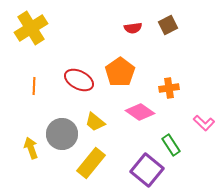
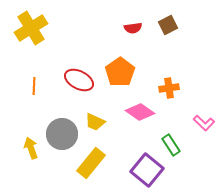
yellow trapezoid: rotated 15 degrees counterclockwise
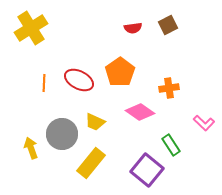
orange line: moved 10 px right, 3 px up
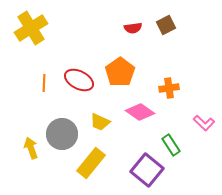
brown square: moved 2 px left
yellow trapezoid: moved 5 px right
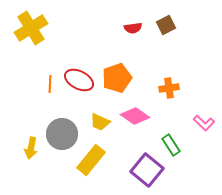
orange pentagon: moved 3 px left, 6 px down; rotated 16 degrees clockwise
orange line: moved 6 px right, 1 px down
pink diamond: moved 5 px left, 4 px down
yellow arrow: rotated 150 degrees counterclockwise
yellow rectangle: moved 3 px up
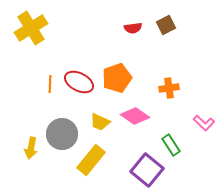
red ellipse: moved 2 px down
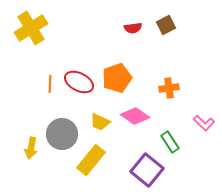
green rectangle: moved 1 px left, 3 px up
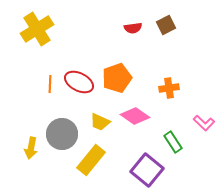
yellow cross: moved 6 px right, 1 px down
green rectangle: moved 3 px right
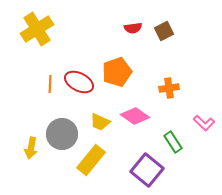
brown square: moved 2 px left, 6 px down
orange pentagon: moved 6 px up
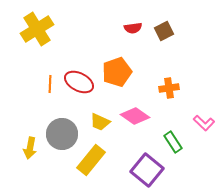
yellow arrow: moved 1 px left
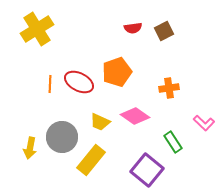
gray circle: moved 3 px down
